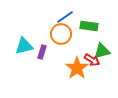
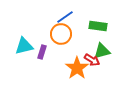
green rectangle: moved 9 px right
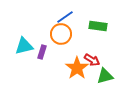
green triangle: moved 3 px right, 25 px down
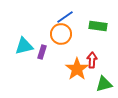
red arrow: rotated 119 degrees counterclockwise
orange star: moved 1 px down
green triangle: moved 1 px left, 8 px down
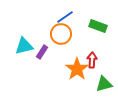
green rectangle: rotated 12 degrees clockwise
purple rectangle: rotated 16 degrees clockwise
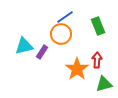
green rectangle: rotated 48 degrees clockwise
red arrow: moved 5 px right
